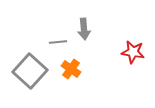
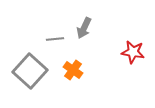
gray arrow: moved 1 px up; rotated 30 degrees clockwise
gray line: moved 3 px left, 3 px up
orange cross: moved 2 px right, 1 px down
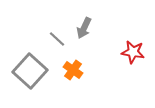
gray line: moved 2 px right; rotated 48 degrees clockwise
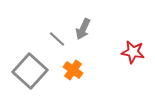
gray arrow: moved 1 px left, 1 px down
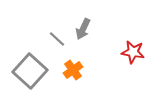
orange cross: rotated 18 degrees clockwise
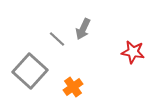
orange cross: moved 17 px down
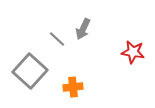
orange cross: rotated 30 degrees clockwise
